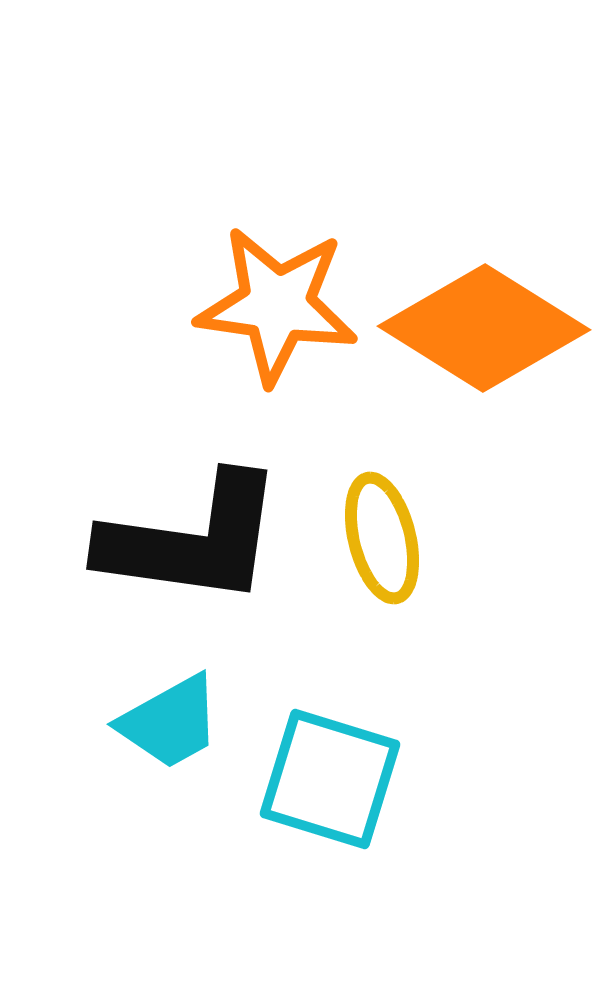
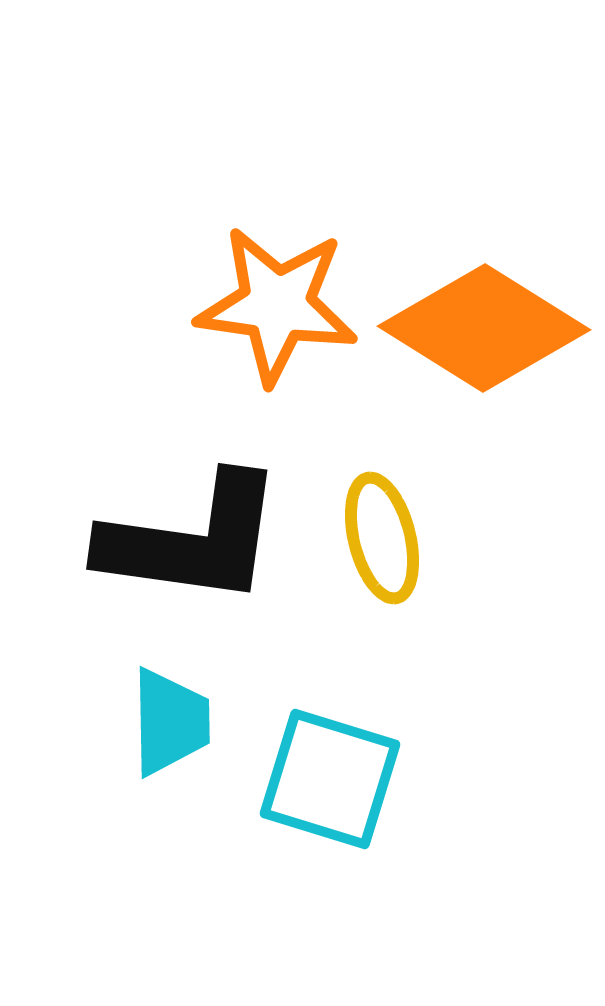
cyan trapezoid: rotated 62 degrees counterclockwise
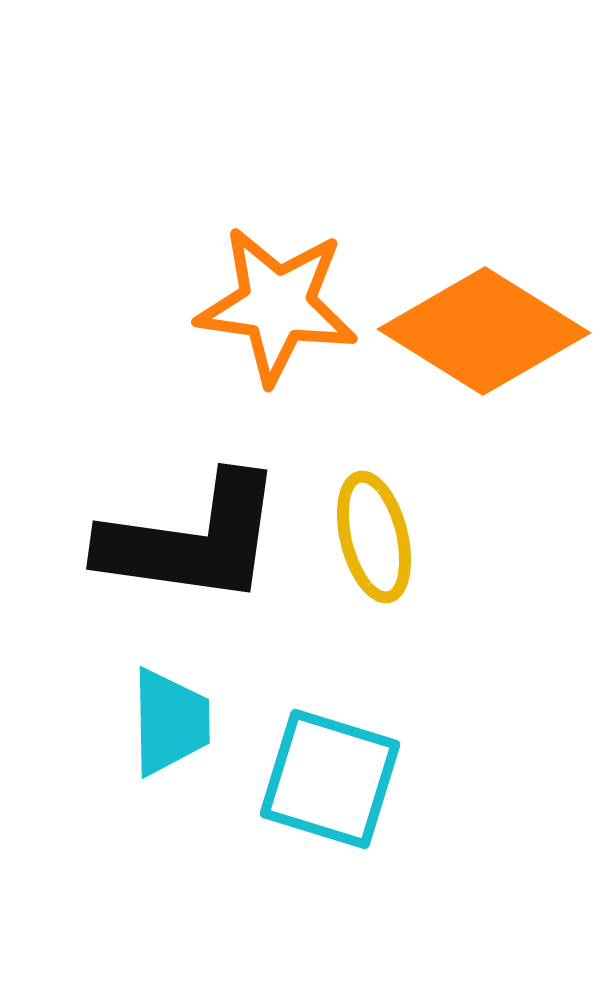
orange diamond: moved 3 px down
yellow ellipse: moved 8 px left, 1 px up
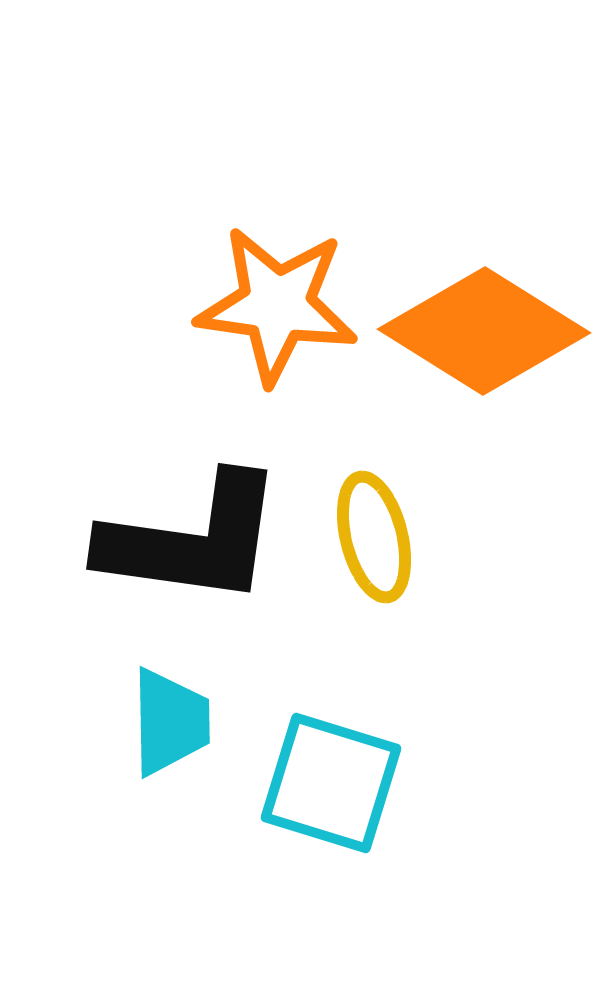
cyan square: moved 1 px right, 4 px down
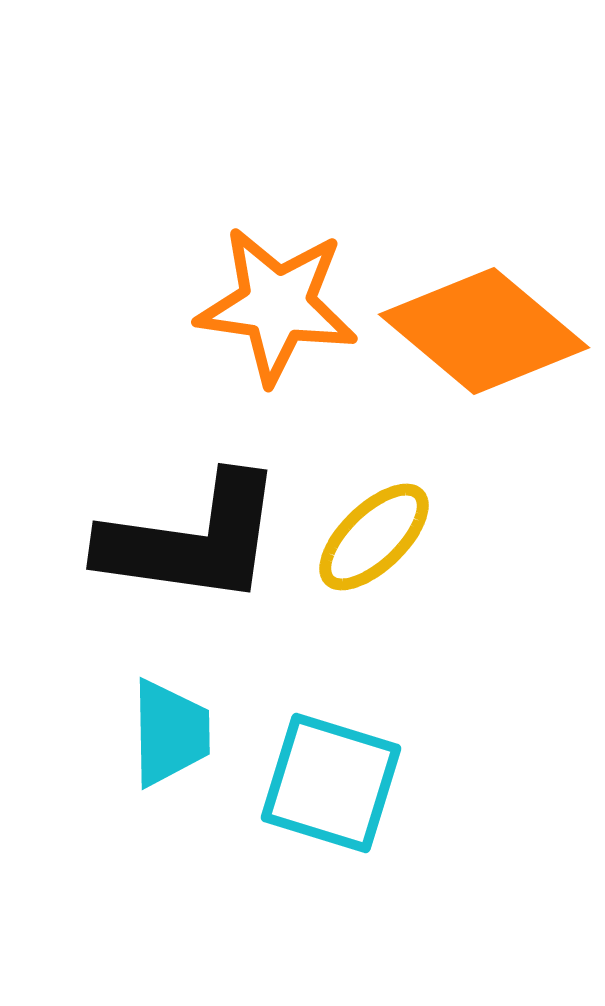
orange diamond: rotated 8 degrees clockwise
yellow ellipse: rotated 60 degrees clockwise
cyan trapezoid: moved 11 px down
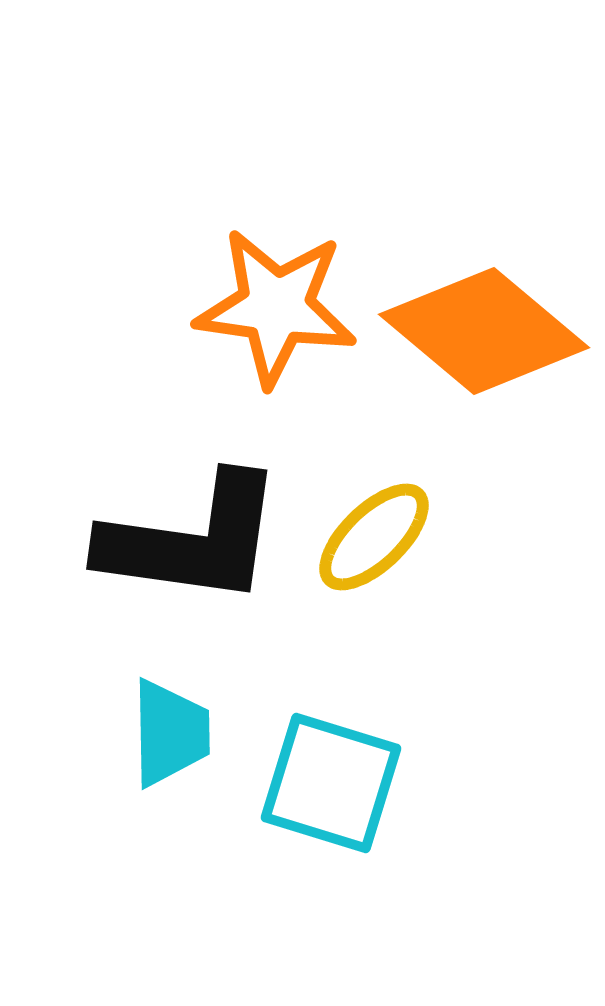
orange star: moved 1 px left, 2 px down
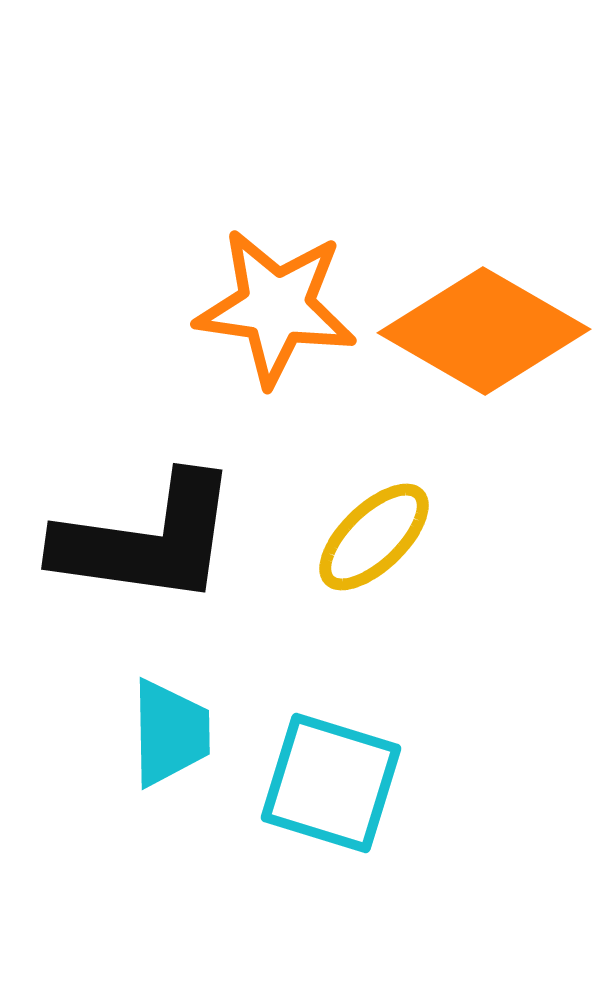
orange diamond: rotated 10 degrees counterclockwise
black L-shape: moved 45 px left
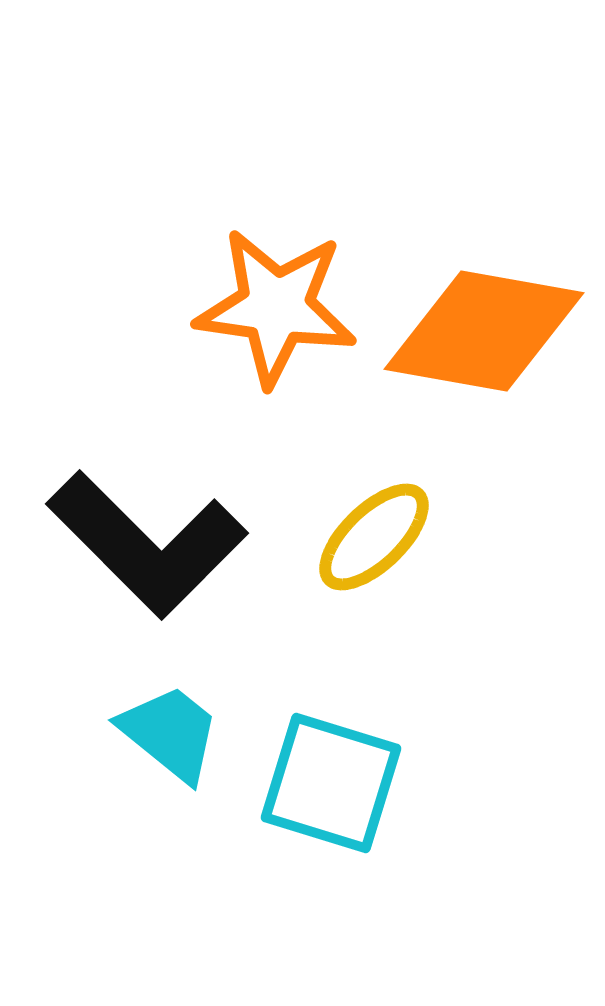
orange diamond: rotated 20 degrees counterclockwise
black L-shape: moved 4 px down; rotated 37 degrees clockwise
cyan trapezoid: rotated 50 degrees counterclockwise
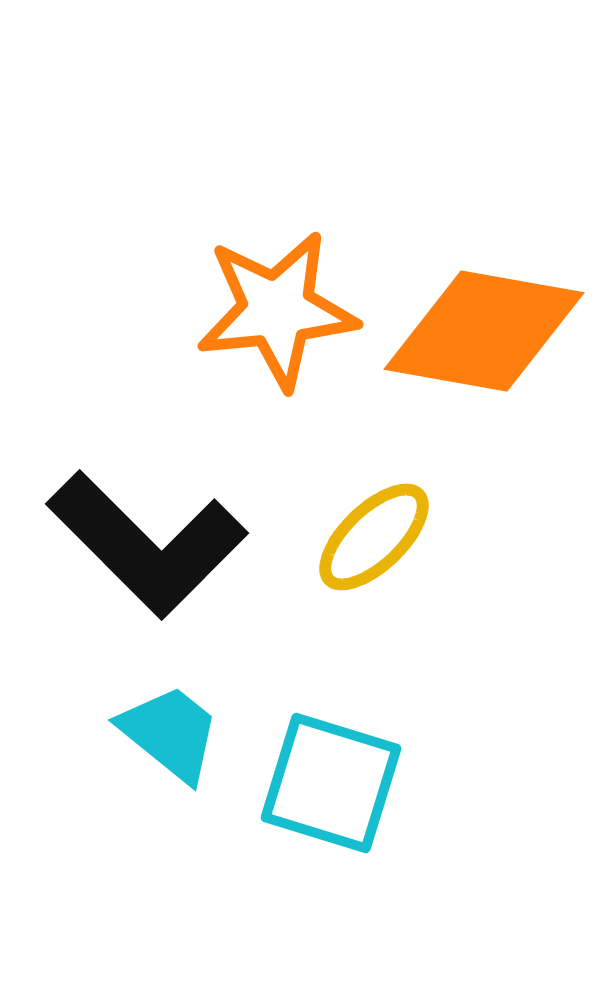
orange star: moved 1 px right, 3 px down; rotated 14 degrees counterclockwise
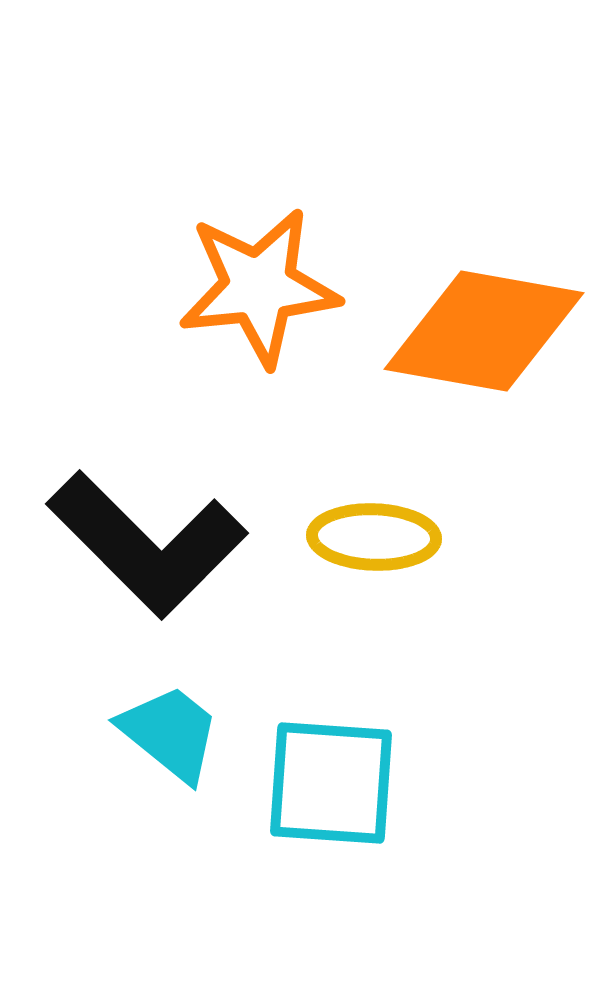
orange star: moved 18 px left, 23 px up
yellow ellipse: rotated 46 degrees clockwise
cyan square: rotated 13 degrees counterclockwise
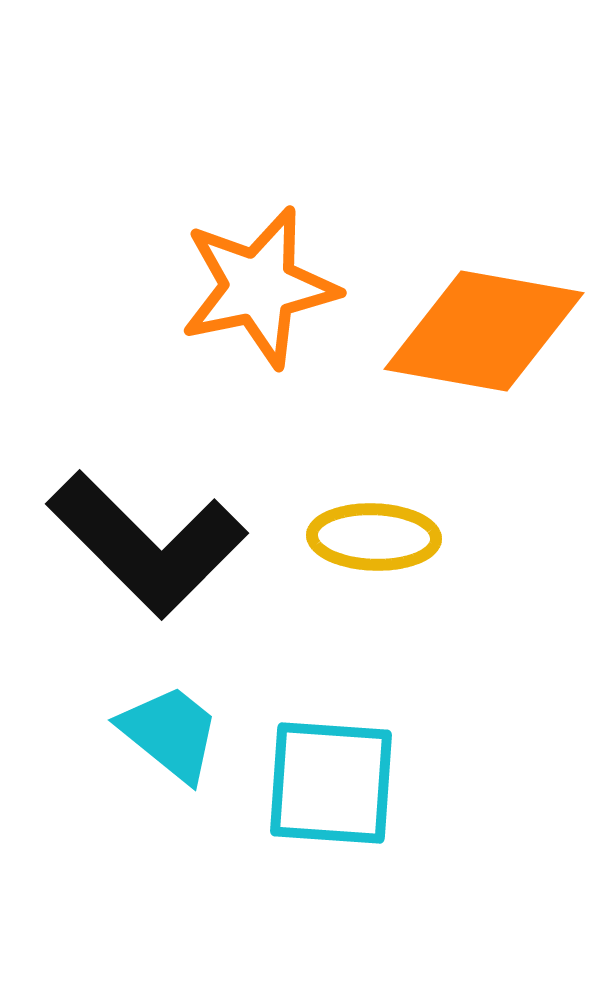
orange star: rotated 6 degrees counterclockwise
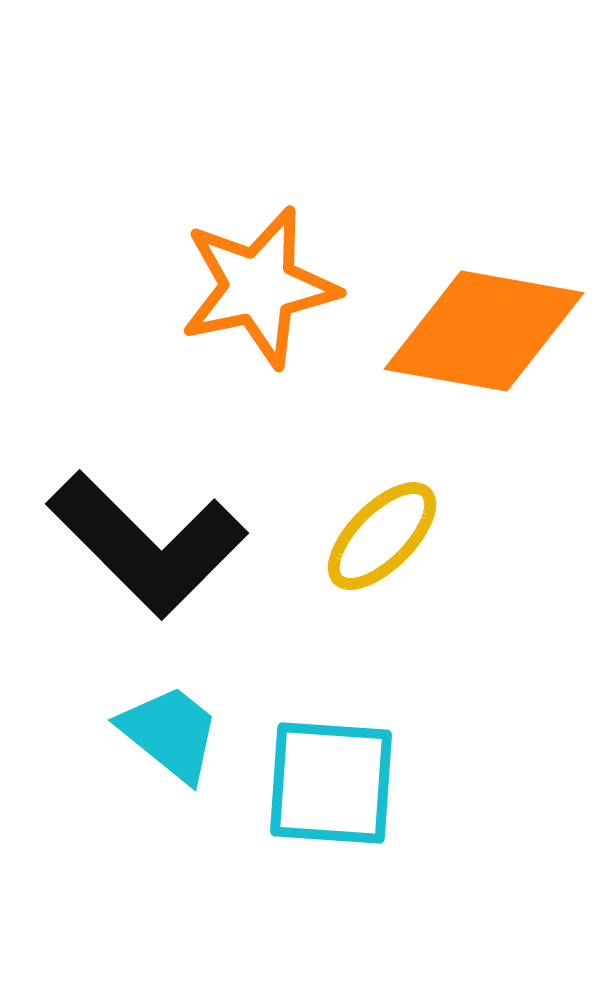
yellow ellipse: moved 8 px right, 1 px up; rotated 47 degrees counterclockwise
